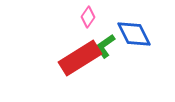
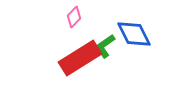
pink diamond: moved 14 px left; rotated 10 degrees clockwise
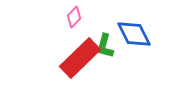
green L-shape: rotated 40 degrees counterclockwise
red rectangle: rotated 12 degrees counterclockwise
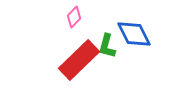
green L-shape: moved 2 px right
red rectangle: moved 1 px left, 2 px down
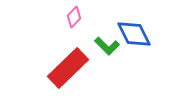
green L-shape: rotated 60 degrees counterclockwise
red rectangle: moved 11 px left, 8 px down
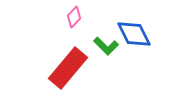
green L-shape: moved 1 px left
red rectangle: rotated 6 degrees counterclockwise
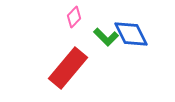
blue diamond: moved 3 px left
green L-shape: moved 9 px up
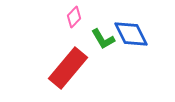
green L-shape: moved 3 px left, 2 px down; rotated 15 degrees clockwise
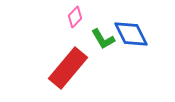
pink diamond: moved 1 px right
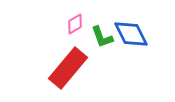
pink diamond: moved 7 px down; rotated 15 degrees clockwise
green L-shape: moved 1 px left, 2 px up; rotated 10 degrees clockwise
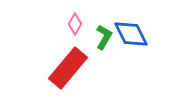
pink diamond: rotated 30 degrees counterclockwise
green L-shape: moved 2 px right; rotated 130 degrees counterclockwise
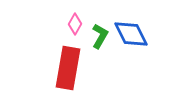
green L-shape: moved 4 px left, 1 px up
red rectangle: rotated 30 degrees counterclockwise
